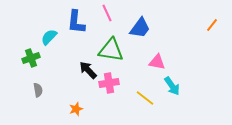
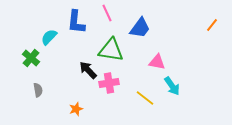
green cross: rotated 30 degrees counterclockwise
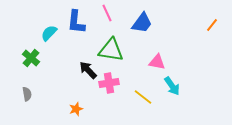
blue trapezoid: moved 2 px right, 5 px up
cyan semicircle: moved 4 px up
gray semicircle: moved 11 px left, 4 px down
yellow line: moved 2 px left, 1 px up
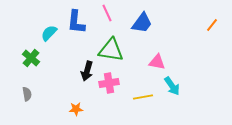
black arrow: moved 1 px left, 1 px down; rotated 120 degrees counterclockwise
yellow line: rotated 48 degrees counterclockwise
orange star: rotated 16 degrees clockwise
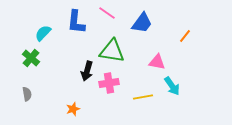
pink line: rotated 30 degrees counterclockwise
orange line: moved 27 px left, 11 px down
cyan semicircle: moved 6 px left
green triangle: moved 1 px right, 1 px down
orange star: moved 3 px left; rotated 16 degrees counterclockwise
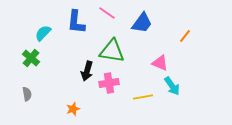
pink triangle: moved 3 px right, 1 px down; rotated 12 degrees clockwise
